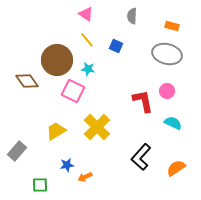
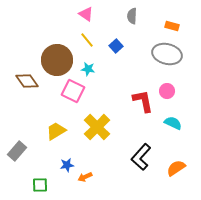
blue square: rotated 24 degrees clockwise
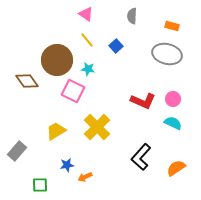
pink circle: moved 6 px right, 8 px down
red L-shape: rotated 125 degrees clockwise
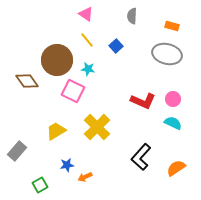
green square: rotated 28 degrees counterclockwise
